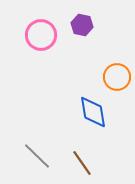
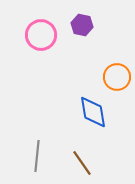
gray line: rotated 52 degrees clockwise
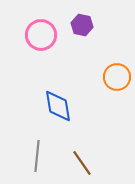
blue diamond: moved 35 px left, 6 px up
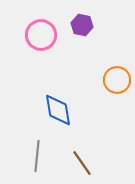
orange circle: moved 3 px down
blue diamond: moved 4 px down
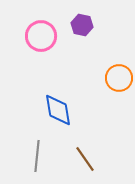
pink circle: moved 1 px down
orange circle: moved 2 px right, 2 px up
brown line: moved 3 px right, 4 px up
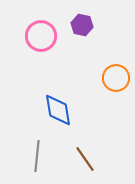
orange circle: moved 3 px left
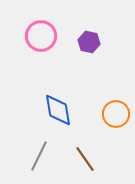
purple hexagon: moved 7 px right, 17 px down
orange circle: moved 36 px down
gray line: moved 2 px right; rotated 20 degrees clockwise
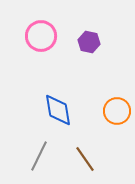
orange circle: moved 1 px right, 3 px up
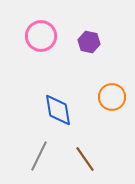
orange circle: moved 5 px left, 14 px up
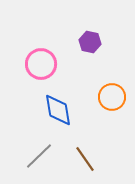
pink circle: moved 28 px down
purple hexagon: moved 1 px right
gray line: rotated 20 degrees clockwise
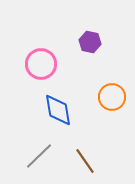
brown line: moved 2 px down
